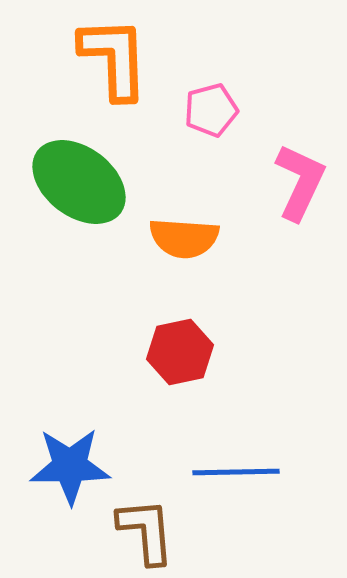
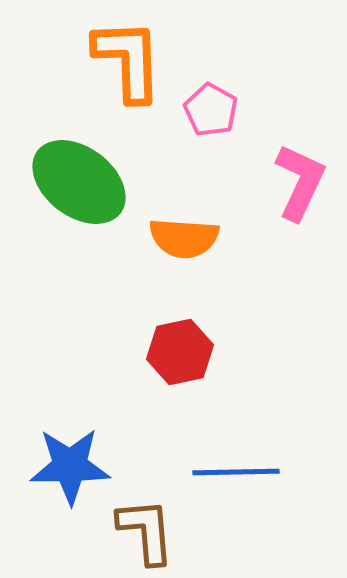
orange L-shape: moved 14 px right, 2 px down
pink pentagon: rotated 28 degrees counterclockwise
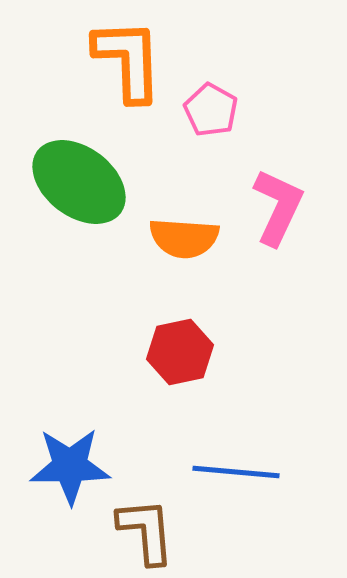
pink L-shape: moved 22 px left, 25 px down
blue line: rotated 6 degrees clockwise
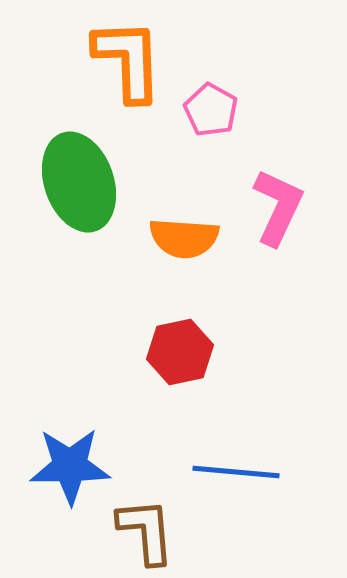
green ellipse: rotated 34 degrees clockwise
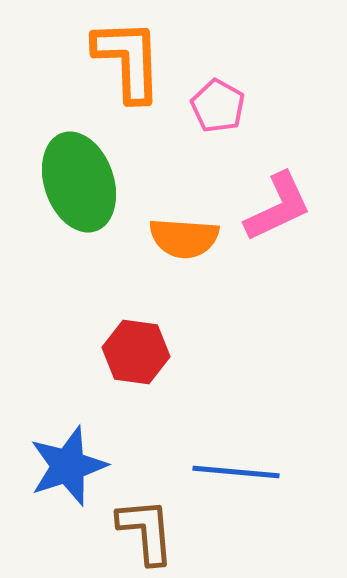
pink pentagon: moved 7 px right, 4 px up
pink L-shape: rotated 40 degrees clockwise
red hexagon: moved 44 px left; rotated 20 degrees clockwise
blue star: moved 2 px left; rotated 18 degrees counterclockwise
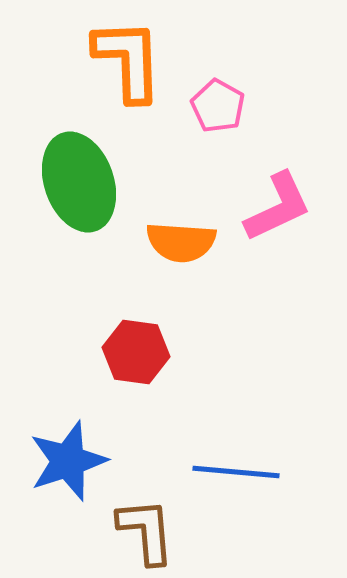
orange semicircle: moved 3 px left, 4 px down
blue star: moved 5 px up
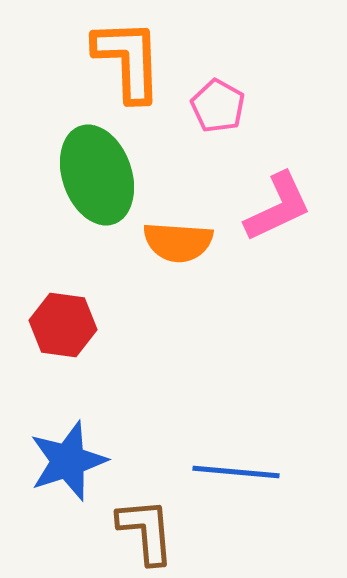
green ellipse: moved 18 px right, 7 px up
orange semicircle: moved 3 px left
red hexagon: moved 73 px left, 27 px up
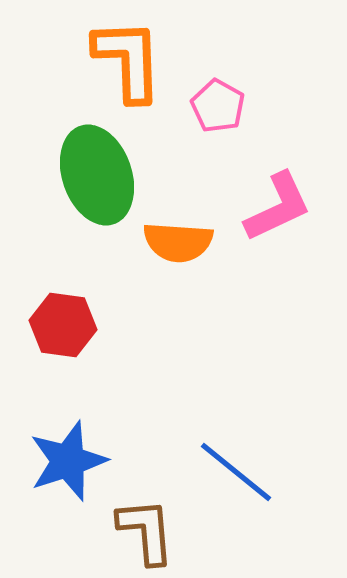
blue line: rotated 34 degrees clockwise
